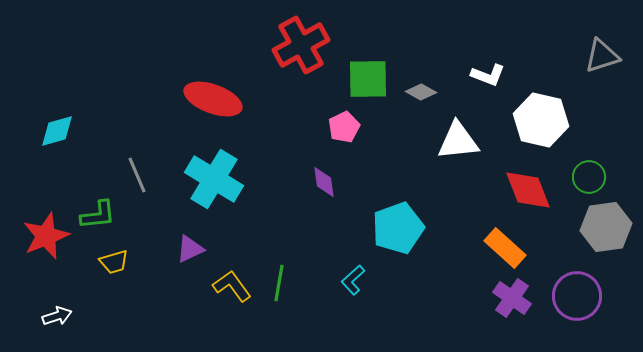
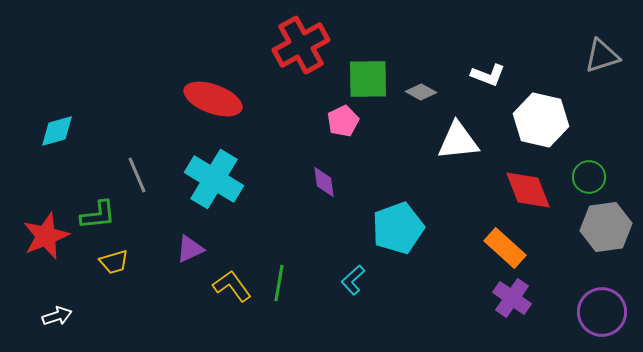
pink pentagon: moved 1 px left, 6 px up
purple circle: moved 25 px right, 16 px down
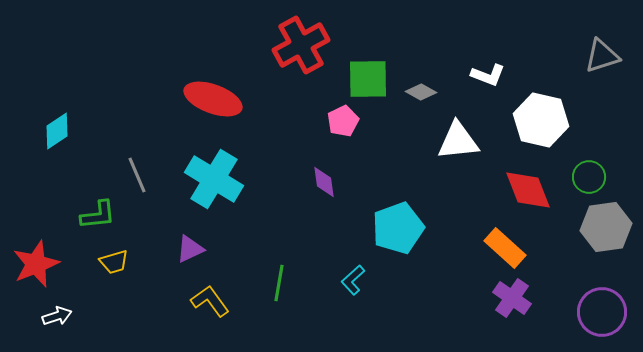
cyan diamond: rotated 18 degrees counterclockwise
red star: moved 10 px left, 28 px down
yellow L-shape: moved 22 px left, 15 px down
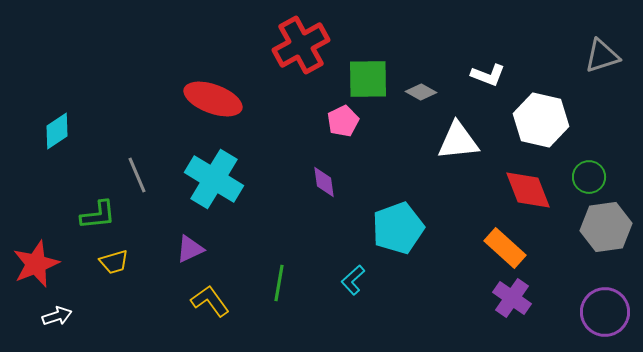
purple circle: moved 3 px right
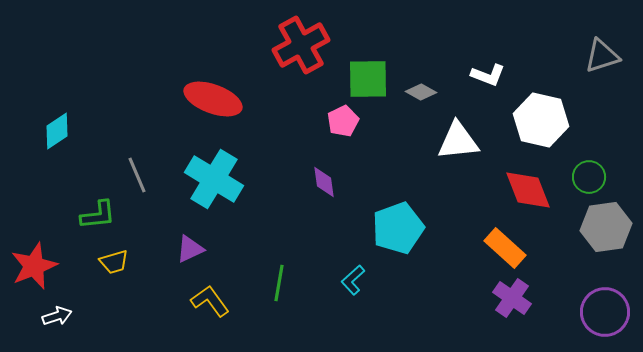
red star: moved 2 px left, 2 px down
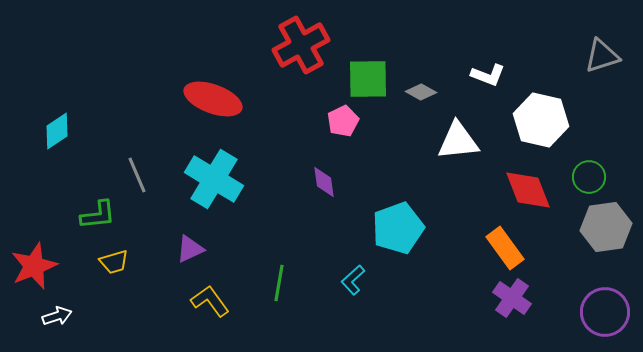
orange rectangle: rotated 12 degrees clockwise
